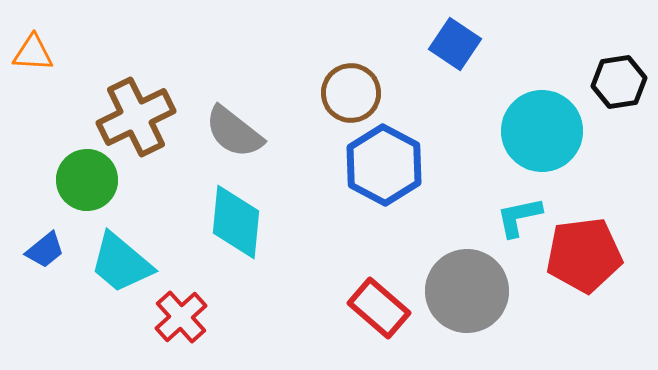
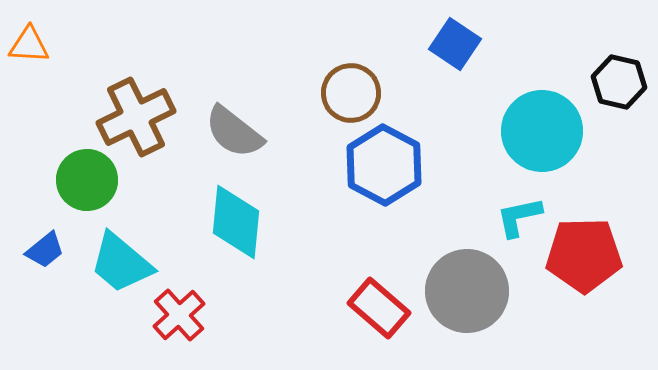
orange triangle: moved 4 px left, 8 px up
black hexagon: rotated 22 degrees clockwise
red pentagon: rotated 6 degrees clockwise
red cross: moved 2 px left, 2 px up
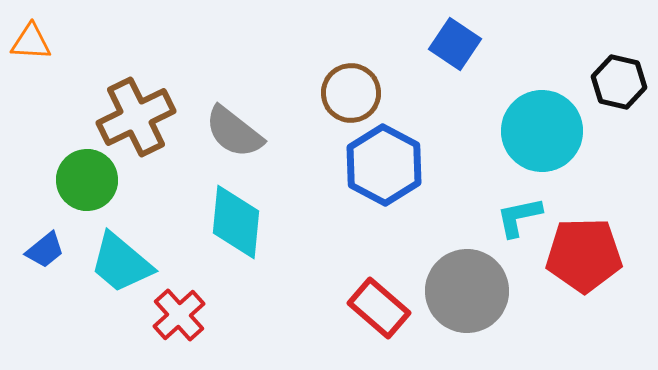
orange triangle: moved 2 px right, 3 px up
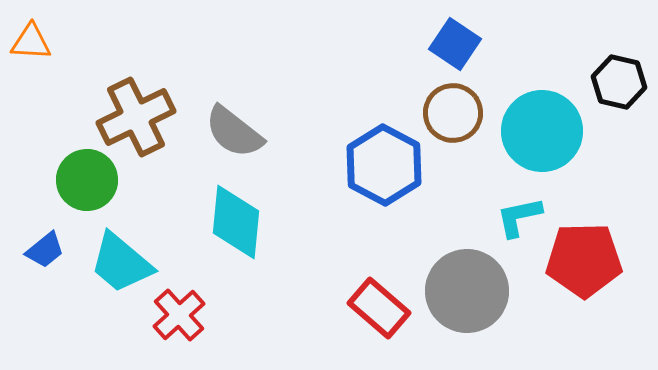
brown circle: moved 102 px right, 20 px down
red pentagon: moved 5 px down
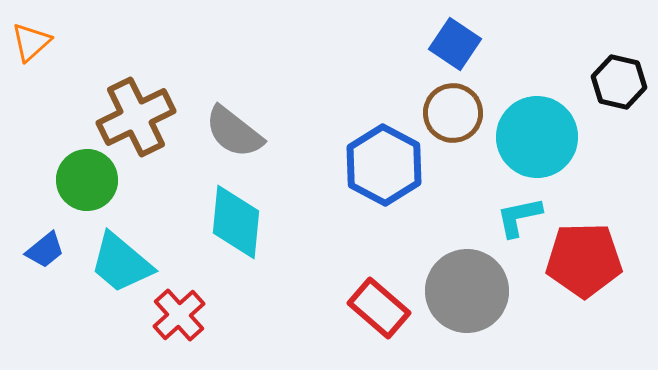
orange triangle: rotated 45 degrees counterclockwise
cyan circle: moved 5 px left, 6 px down
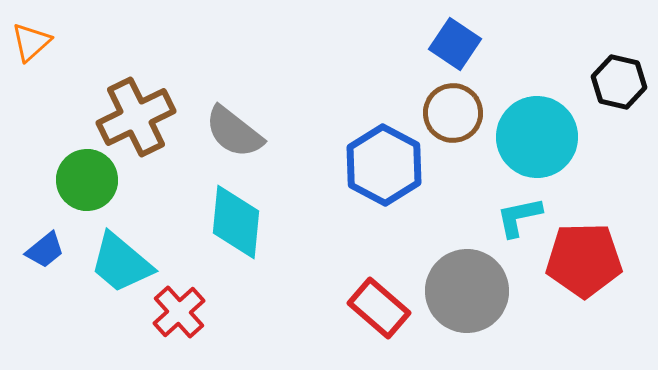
red cross: moved 3 px up
